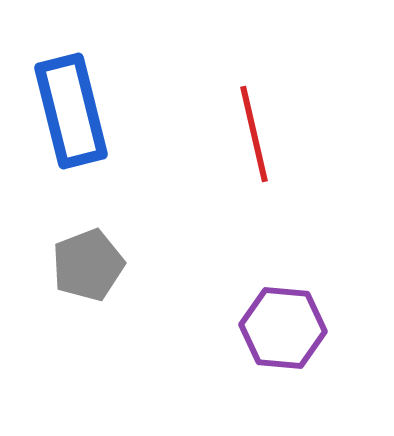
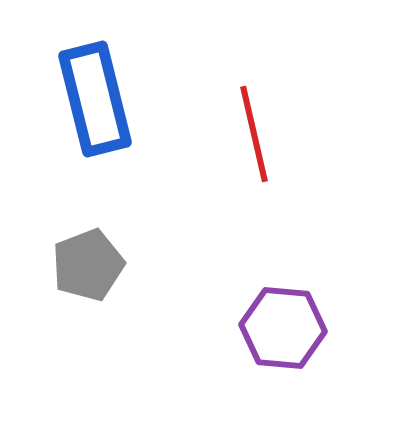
blue rectangle: moved 24 px right, 12 px up
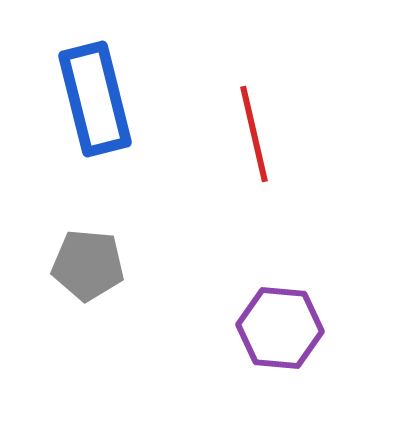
gray pentagon: rotated 26 degrees clockwise
purple hexagon: moved 3 px left
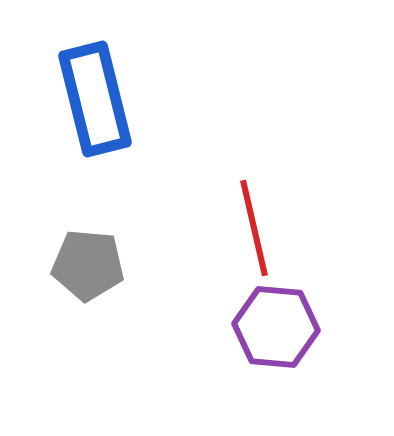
red line: moved 94 px down
purple hexagon: moved 4 px left, 1 px up
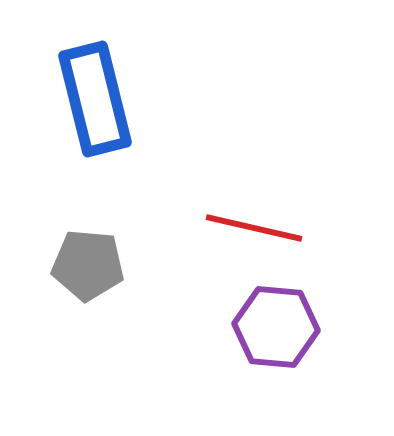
red line: rotated 64 degrees counterclockwise
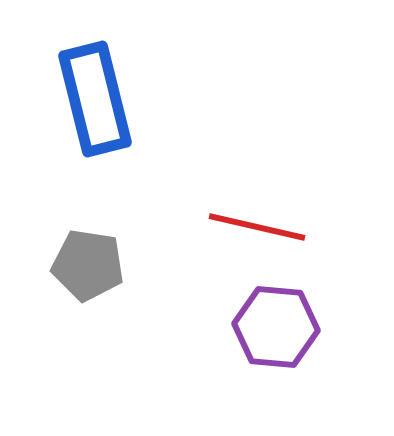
red line: moved 3 px right, 1 px up
gray pentagon: rotated 4 degrees clockwise
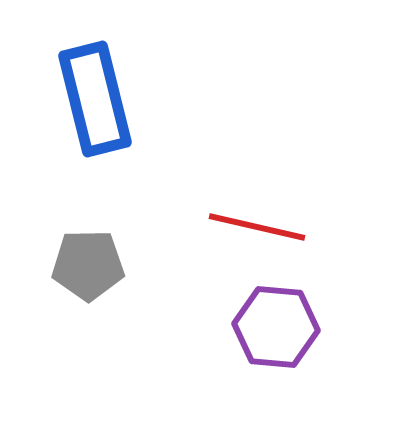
gray pentagon: rotated 10 degrees counterclockwise
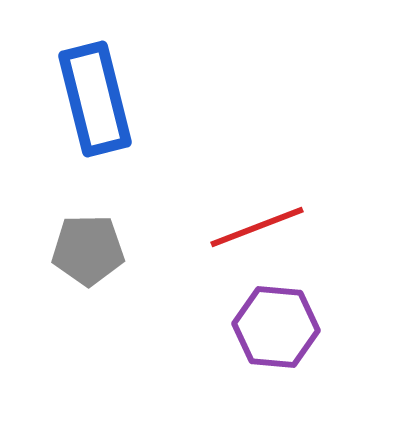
red line: rotated 34 degrees counterclockwise
gray pentagon: moved 15 px up
